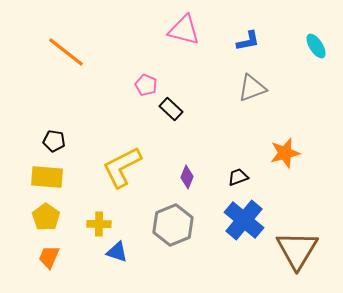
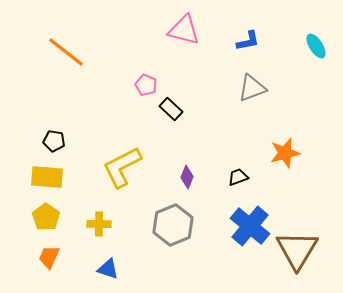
blue cross: moved 6 px right, 6 px down
blue triangle: moved 9 px left, 17 px down
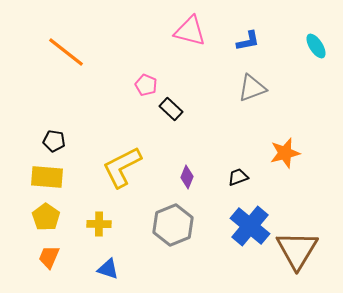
pink triangle: moved 6 px right, 1 px down
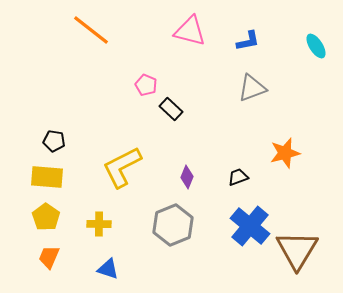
orange line: moved 25 px right, 22 px up
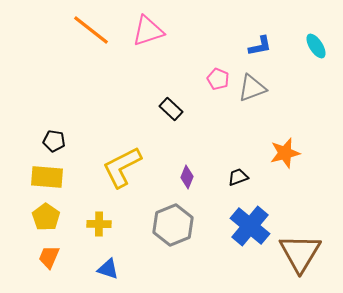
pink triangle: moved 42 px left; rotated 32 degrees counterclockwise
blue L-shape: moved 12 px right, 5 px down
pink pentagon: moved 72 px right, 6 px up
brown triangle: moved 3 px right, 3 px down
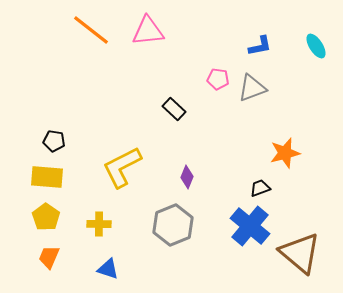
pink triangle: rotated 12 degrees clockwise
pink pentagon: rotated 15 degrees counterclockwise
black rectangle: moved 3 px right
black trapezoid: moved 22 px right, 11 px down
brown triangle: rotated 21 degrees counterclockwise
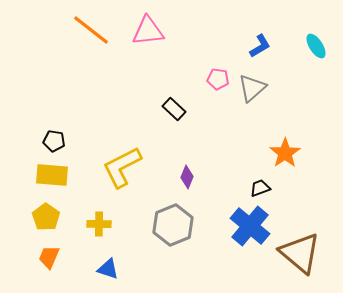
blue L-shape: rotated 20 degrees counterclockwise
gray triangle: rotated 20 degrees counterclockwise
orange star: rotated 20 degrees counterclockwise
yellow rectangle: moved 5 px right, 2 px up
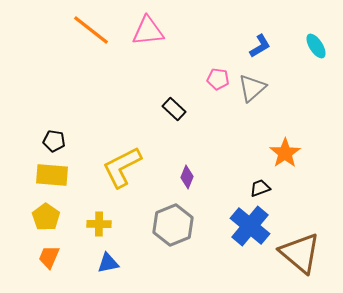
blue triangle: moved 6 px up; rotated 30 degrees counterclockwise
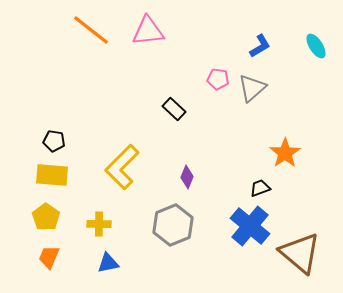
yellow L-shape: rotated 18 degrees counterclockwise
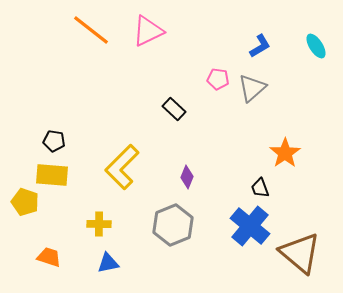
pink triangle: rotated 20 degrees counterclockwise
black trapezoid: rotated 90 degrees counterclockwise
yellow pentagon: moved 21 px left, 15 px up; rotated 16 degrees counterclockwise
orange trapezoid: rotated 85 degrees clockwise
